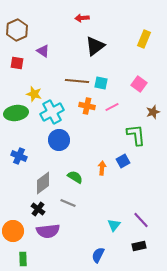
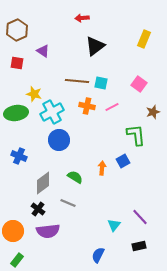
purple line: moved 1 px left, 3 px up
green rectangle: moved 6 px left, 1 px down; rotated 40 degrees clockwise
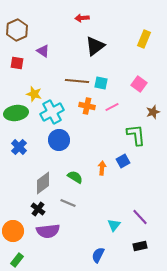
blue cross: moved 9 px up; rotated 21 degrees clockwise
black rectangle: moved 1 px right
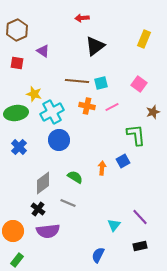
cyan square: rotated 24 degrees counterclockwise
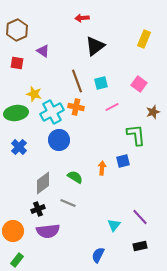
brown line: rotated 65 degrees clockwise
orange cross: moved 11 px left, 1 px down
blue square: rotated 16 degrees clockwise
black cross: rotated 32 degrees clockwise
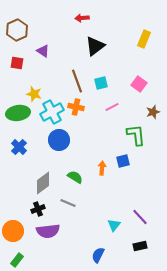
green ellipse: moved 2 px right
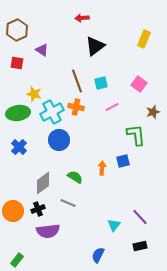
purple triangle: moved 1 px left, 1 px up
orange circle: moved 20 px up
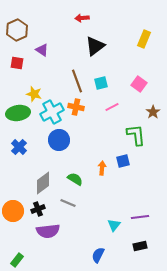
brown star: rotated 16 degrees counterclockwise
green semicircle: moved 2 px down
purple line: rotated 54 degrees counterclockwise
